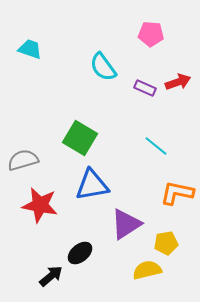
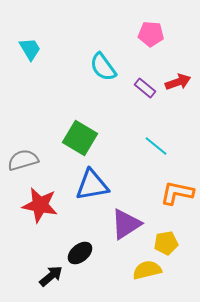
cyan trapezoid: rotated 40 degrees clockwise
purple rectangle: rotated 15 degrees clockwise
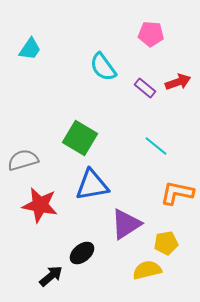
cyan trapezoid: rotated 65 degrees clockwise
black ellipse: moved 2 px right
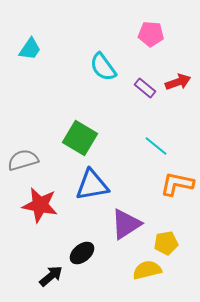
orange L-shape: moved 9 px up
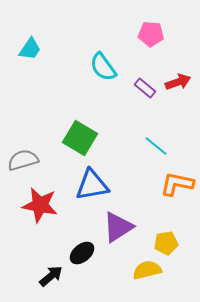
purple triangle: moved 8 px left, 3 px down
